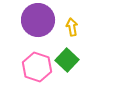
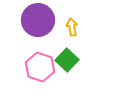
pink hexagon: moved 3 px right
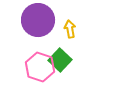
yellow arrow: moved 2 px left, 2 px down
green square: moved 7 px left
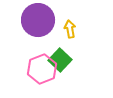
pink hexagon: moved 2 px right, 2 px down; rotated 20 degrees clockwise
